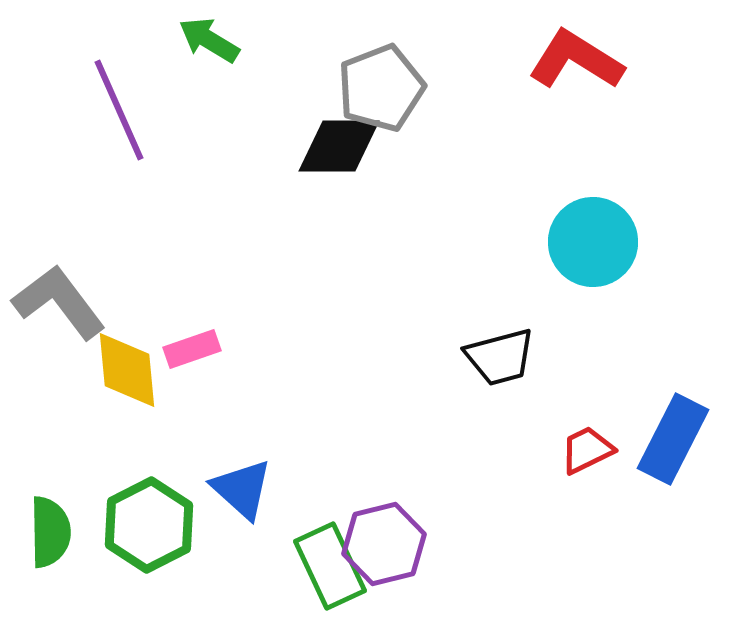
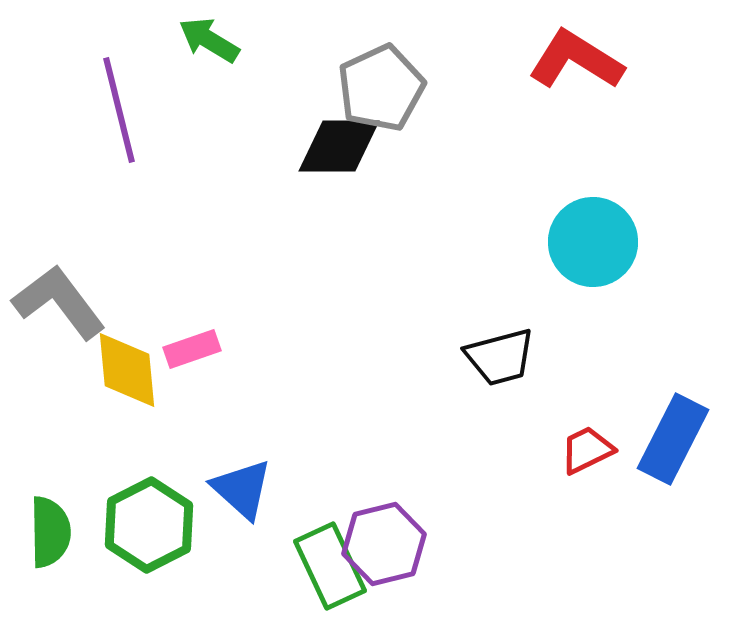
gray pentagon: rotated 4 degrees counterclockwise
purple line: rotated 10 degrees clockwise
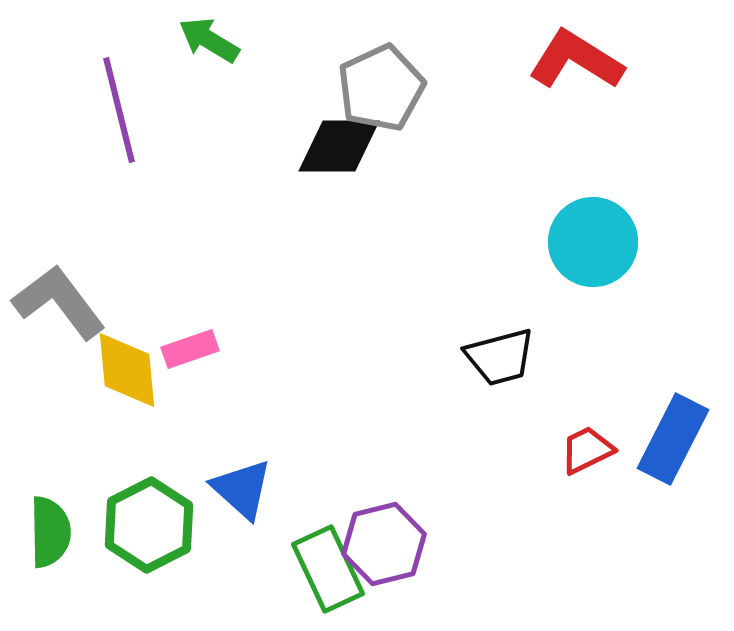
pink rectangle: moved 2 px left
green rectangle: moved 2 px left, 3 px down
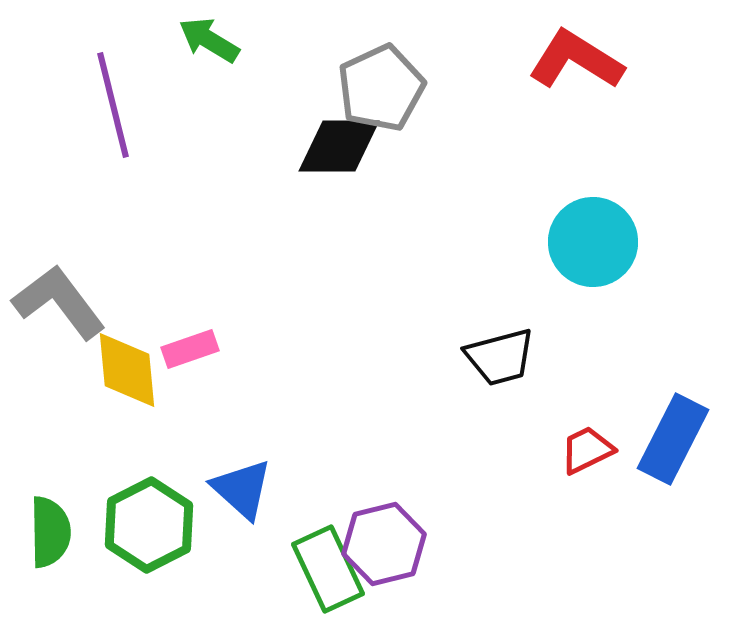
purple line: moved 6 px left, 5 px up
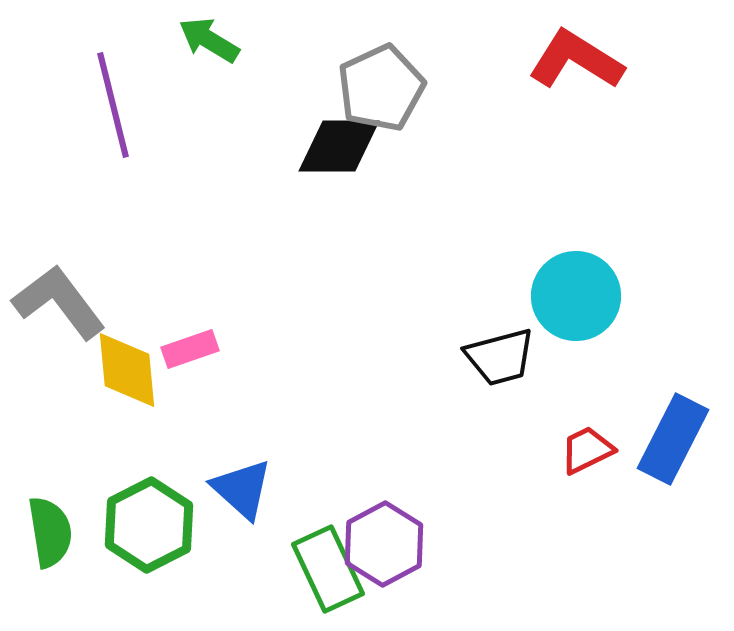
cyan circle: moved 17 px left, 54 px down
green semicircle: rotated 8 degrees counterclockwise
purple hexagon: rotated 14 degrees counterclockwise
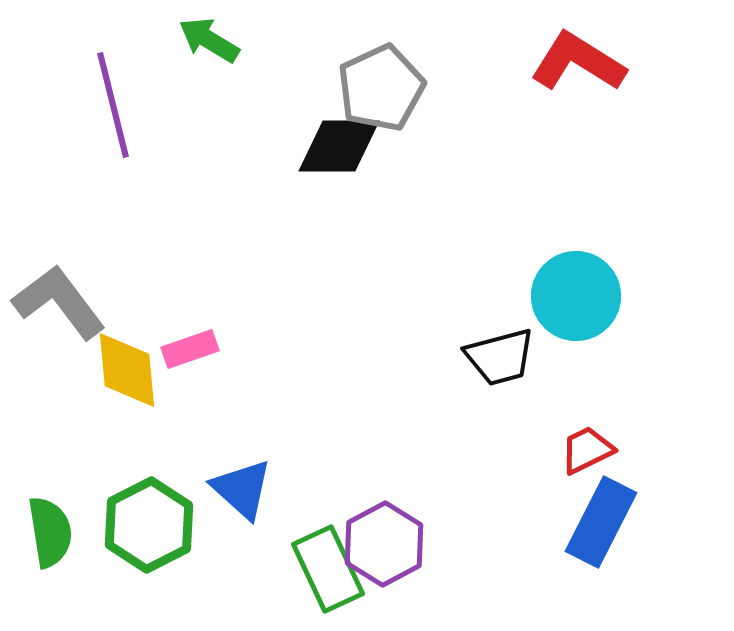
red L-shape: moved 2 px right, 2 px down
blue rectangle: moved 72 px left, 83 px down
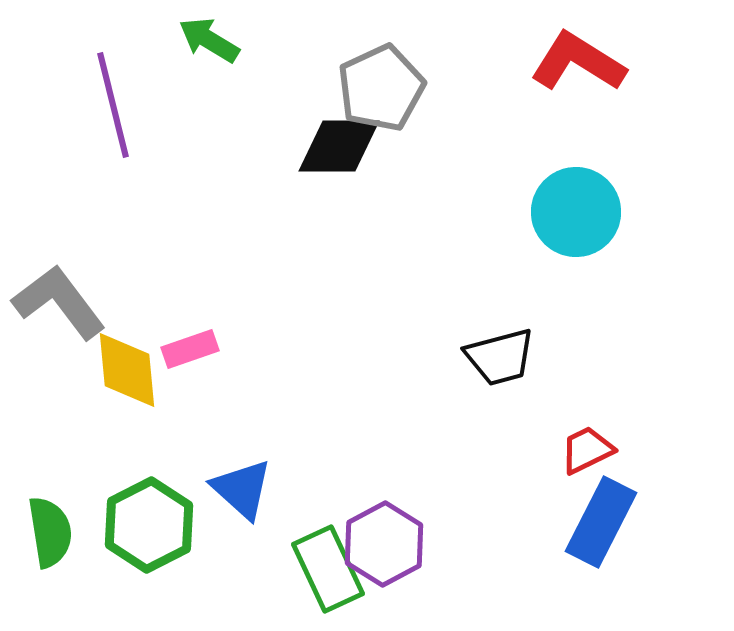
cyan circle: moved 84 px up
